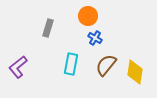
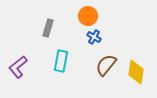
blue cross: moved 1 px left, 1 px up
cyan rectangle: moved 10 px left, 3 px up
yellow diamond: moved 1 px right
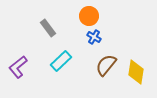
orange circle: moved 1 px right
gray rectangle: rotated 54 degrees counterclockwise
cyan rectangle: rotated 35 degrees clockwise
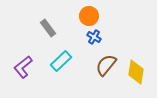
purple L-shape: moved 5 px right
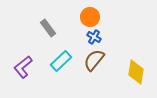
orange circle: moved 1 px right, 1 px down
brown semicircle: moved 12 px left, 5 px up
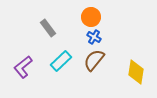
orange circle: moved 1 px right
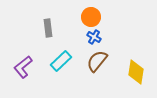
gray rectangle: rotated 30 degrees clockwise
brown semicircle: moved 3 px right, 1 px down
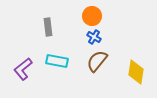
orange circle: moved 1 px right, 1 px up
gray rectangle: moved 1 px up
cyan rectangle: moved 4 px left; rotated 55 degrees clockwise
purple L-shape: moved 2 px down
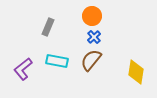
gray rectangle: rotated 30 degrees clockwise
blue cross: rotated 16 degrees clockwise
brown semicircle: moved 6 px left, 1 px up
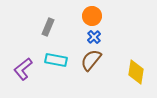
cyan rectangle: moved 1 px left, 1 px up
